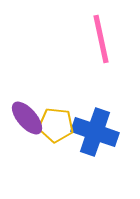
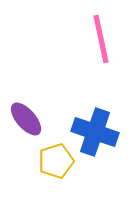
purple ellipse: moved 1 px left, 1 px down
yellow pentagon: moved 36 px down; rotated 24 degrees counterclockwise
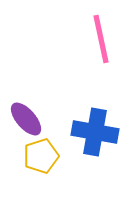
blue cross: rotated 9 degrees counterclockwise
yellow pentagon: moved 15 px left, 5 px up
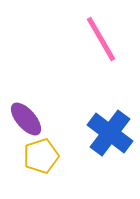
pink line: rotated 18 degrees counterclockwise
blue cross: moved 15 px right, 1 px down; rotated 27 degrees clockwise
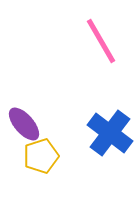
pink line: moved 2 px down
purple ellipse: moved 2 px left, 5 px down
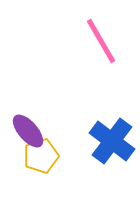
purple ellipse: moved 4 px right, 7 px down
blue cross: moved 2 px right, 8 px down
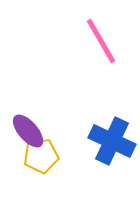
blue cross: rotated 12 degrees counterclockwise
yellow pentagon: rotated 8 degrees clockwise
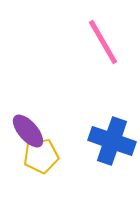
pink line: moved 2 px right, 1 px down
blue cross: rotated 6 degrees counterclockwise
